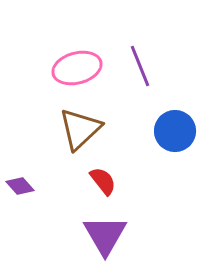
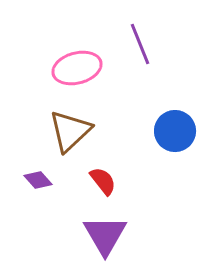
purple line: moved 22 px up
brown triangle: moved 10 px left, 2 px down
purple diamond: moved 18 px right, 6 px up
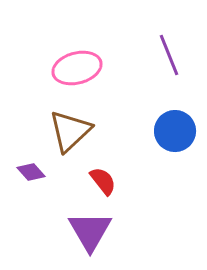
purple line: moved 29 px right, 11 px down
purple diamond: moved 7 px left, 8 px up
purple triangle: moved 15 px left, 4 px up
